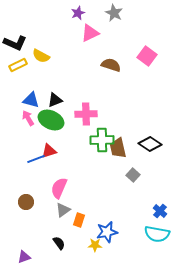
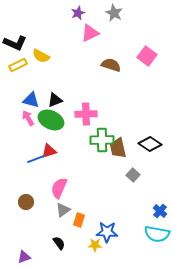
blue star: rotated 15 degrees clockwise
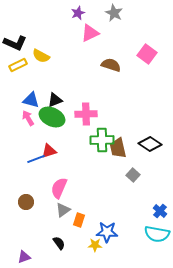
pink square: moved 2 px up
green ellipse: moved 1 px right, 3 px up
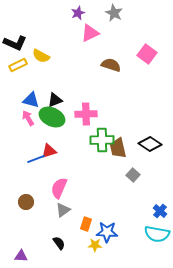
orange rectangle: moved 7 px right, 4 px down
purple triangle: moved 3 px left, 1 px up; rotated 24 degrees clockwise
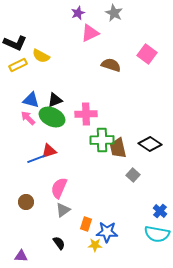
pink arrow: rotated 14 degrees counterclockwise
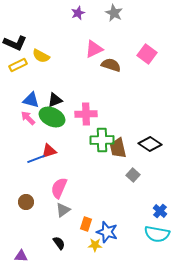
pink triangle: moved 4 px right, 16 px down
blue star: rotated 15 degrees clockwise
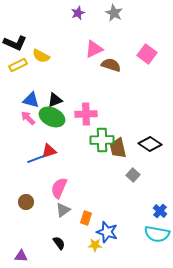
orange rectangle: moved 6 px up
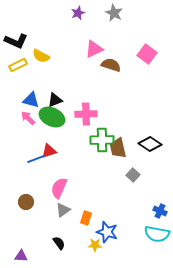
black L-shape: moved 1 px right, 2 px up
blue cross: rotated 16 degrees counterclockwise
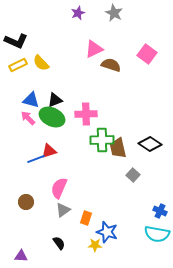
yellow semicircle: moved 7 px down; rotated 18 degrees clockwise
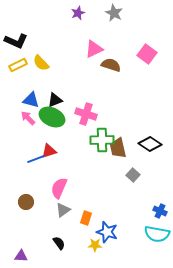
pink cross: rotated 20 degrees clockwise
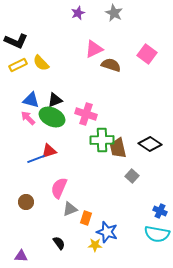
gray square: moved 1 px left, 1 px down
gray triangle: moved 7 px right, 1 px up; rotated 14 degrees clockwise
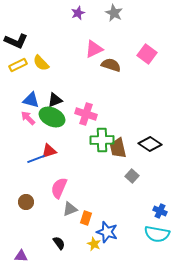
yellow star: moved 1 px left, 1 px up; rotated 24 degrees clockwise
